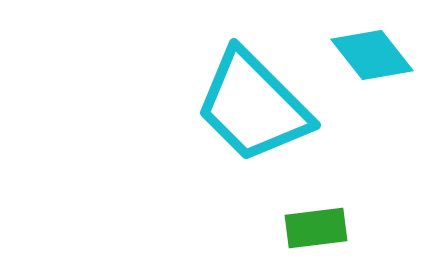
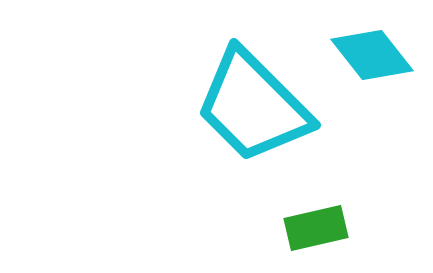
green rectangle: rotated 6 degrees counterclockwise
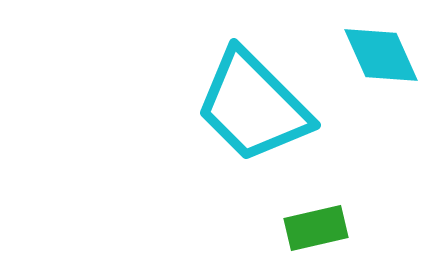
cyan diamond: moved 9 px right; rotated 14 degrees clockwise
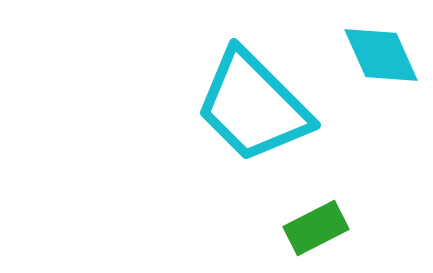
green rectangle: rotated 14 degrees counterclockwise
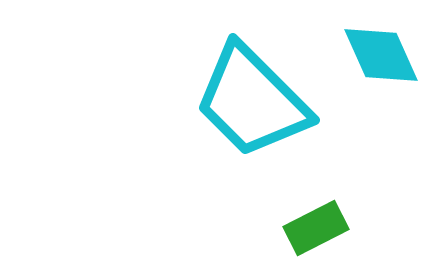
cyan trapezoid: moved 1 px left, 5 px up
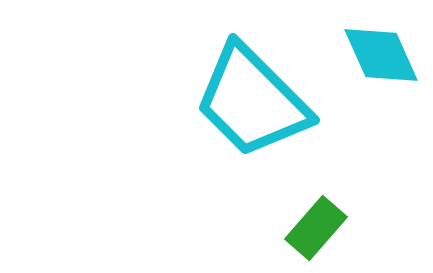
green rectangle: rotated 22 degrees counterclockwise
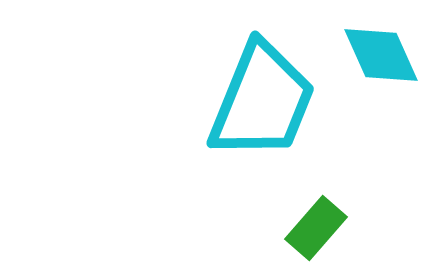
cyan trapezoid: moved 10 px right; rotated 113 degrees counterclockwise
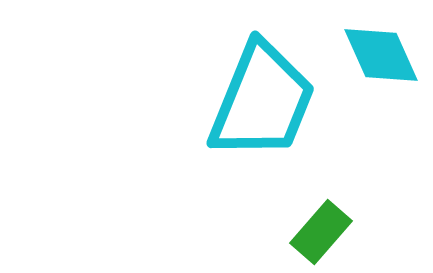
green rectangle: moved 5 px right, 4 px down
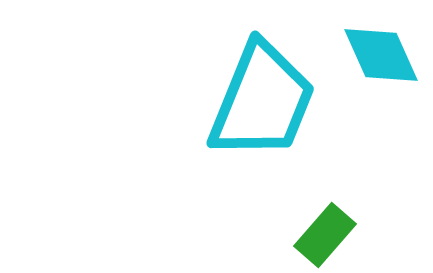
green rectangle: moved 4 px right, 3 px down
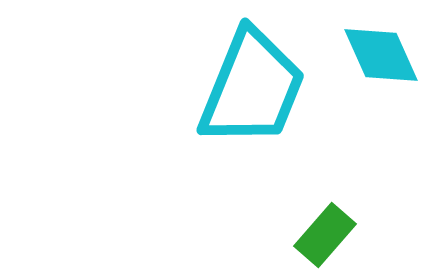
cyan trapezoid: moved 10 px left, 13 px up
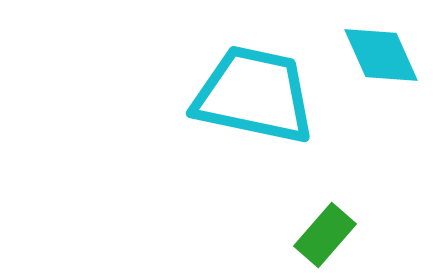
cyan trapezoid: moved 2 px right, 7 px down; rotated 100 degrees counterclockwise
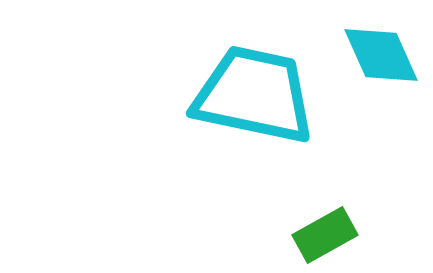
green rectangle: rotated 20 degrees clockwise
